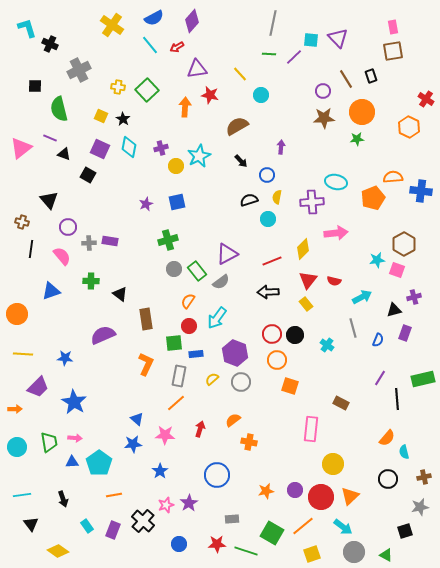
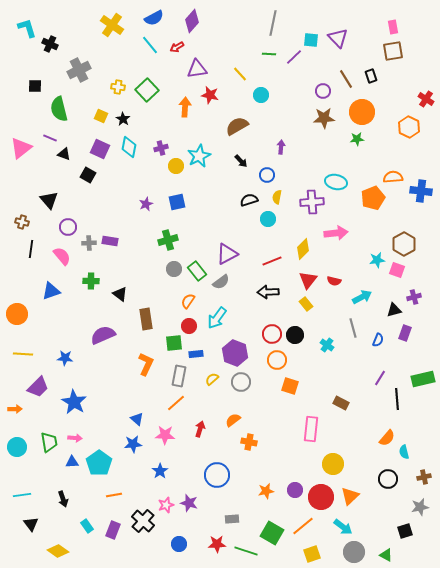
purple star at (189, 503): rotated 24 degrees counterclockwise
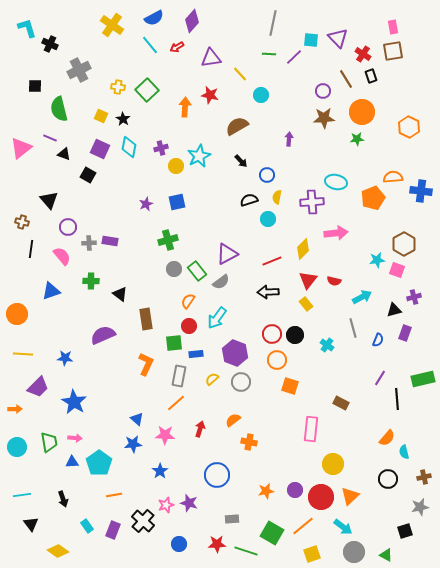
purple triangle at (197, 69): moved 14 px right, 11 px up
red cross at (426, 99): moved 63 px left, 45 px up
purple arrow at (281, 147): moved 8 px right, 8 px up
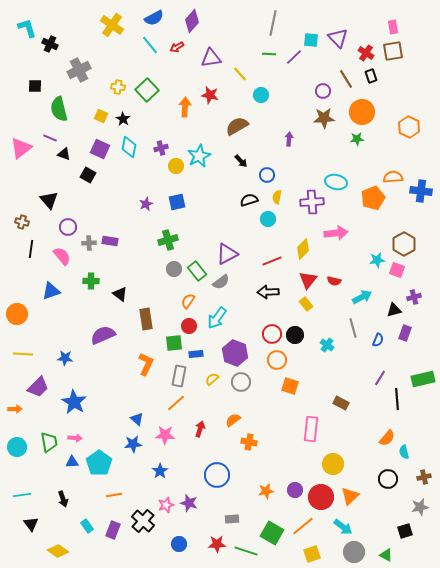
red cross at (363, 54): moved 3 px right, 1 px up
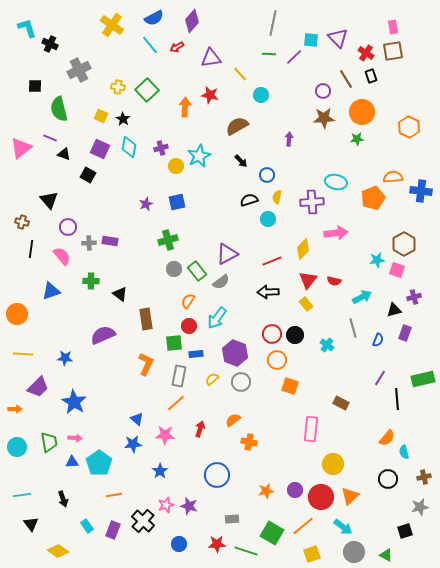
purple star at (189, 503): moved 3 px down
